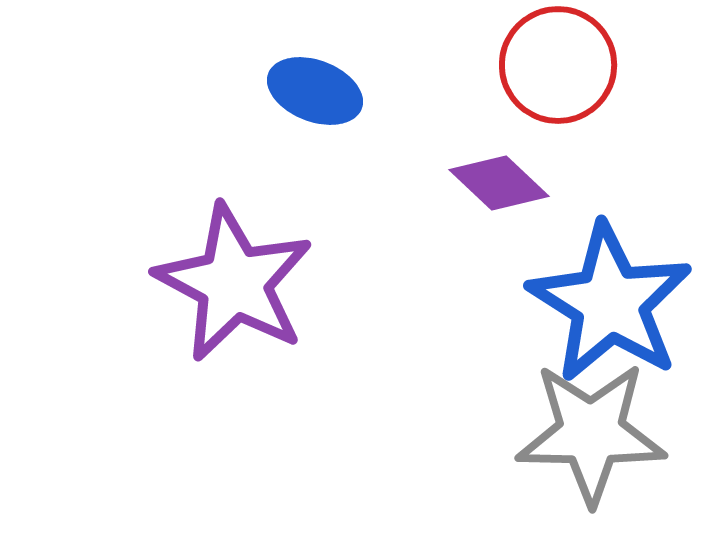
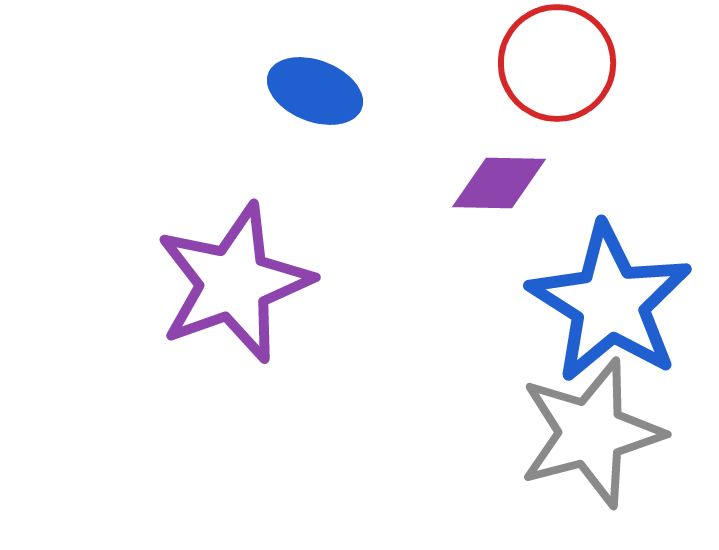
red circle: moved 1 px left, 2 px up
purple diamond: rotated 42 degrees counterclockwise
purple star: rotated 24 degrees clockwise
gray star: rotated 16 degrees counterclockwise
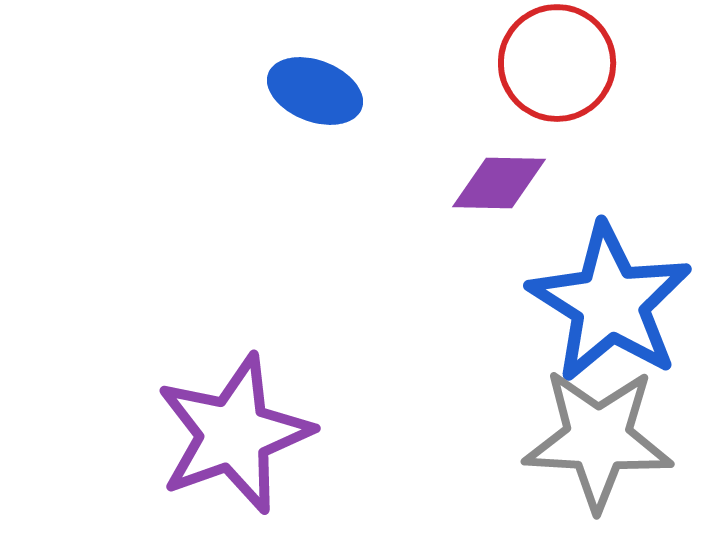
purple star: moved 151 px down
gray star: moved 7 px right, 6 px down; rotated 18 degrees clockwise
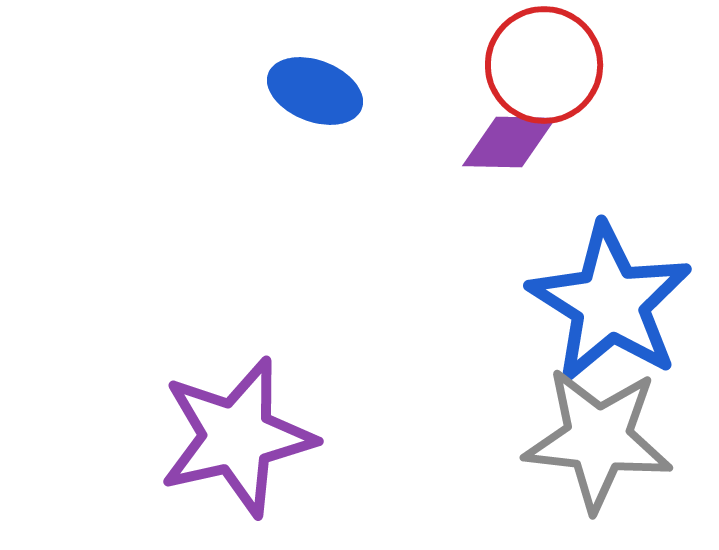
red circle: moved 13 px left, 2 px down
purple diamond: moved 10 px right, 41 px up
purple star: moved 3 px right, 3 px down; rotated 7 degrees clockwise
gray star: rotated 3 degrees clockwise
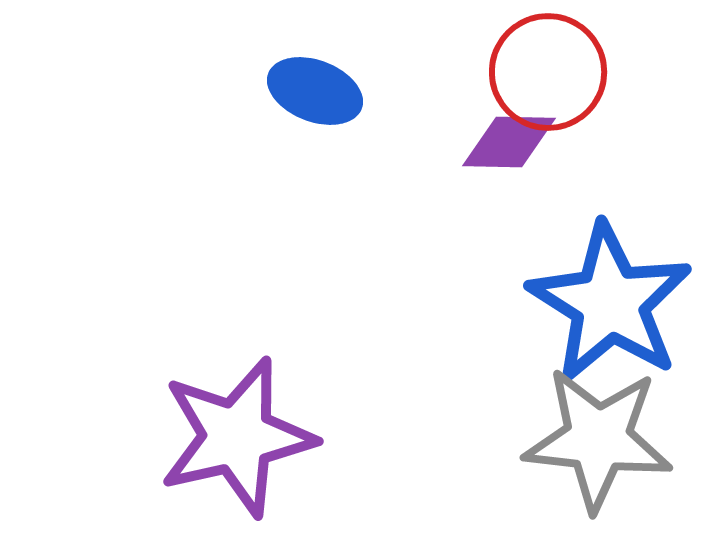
red circle: moved 4 px right, 7 px down
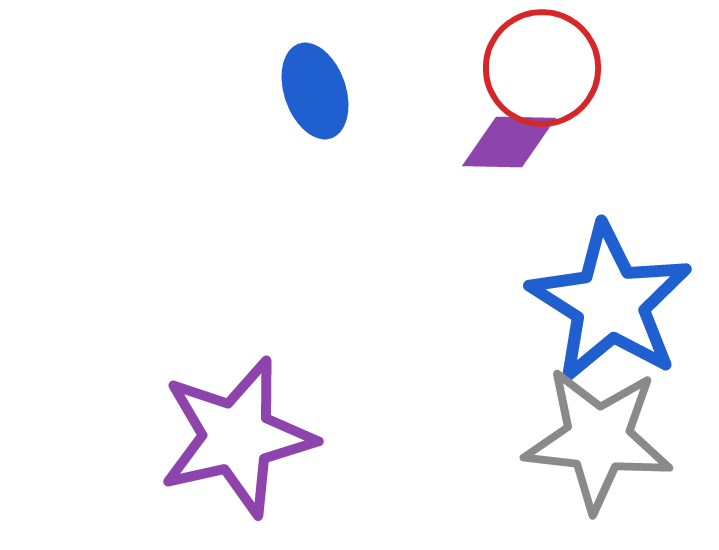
red circle: moved 6 px left, 4 px up
blue ellipse: rotated 50 degrees clockwise
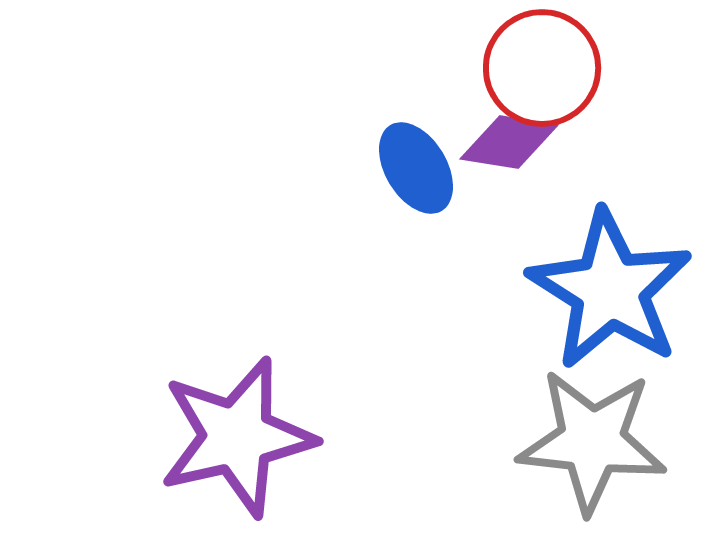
blue ellipse: moved 101 px right, 77 px down; rotated 12 degrees counterclockwise
purple diamond: rotated 8 degrees clockwise
blue star: moved 13 px up
gray star: moved 6 px left, 2 px down
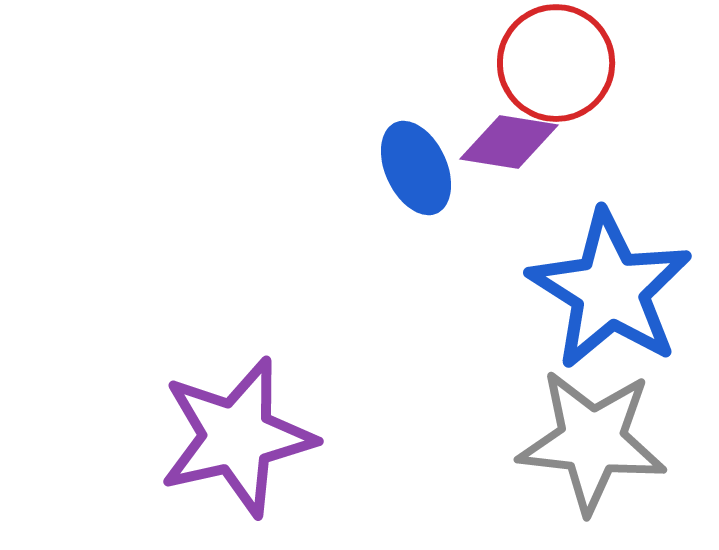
red circle: moved 14 px right, 5 px up
blue ellipse: rotated 6 degrees clockwise
